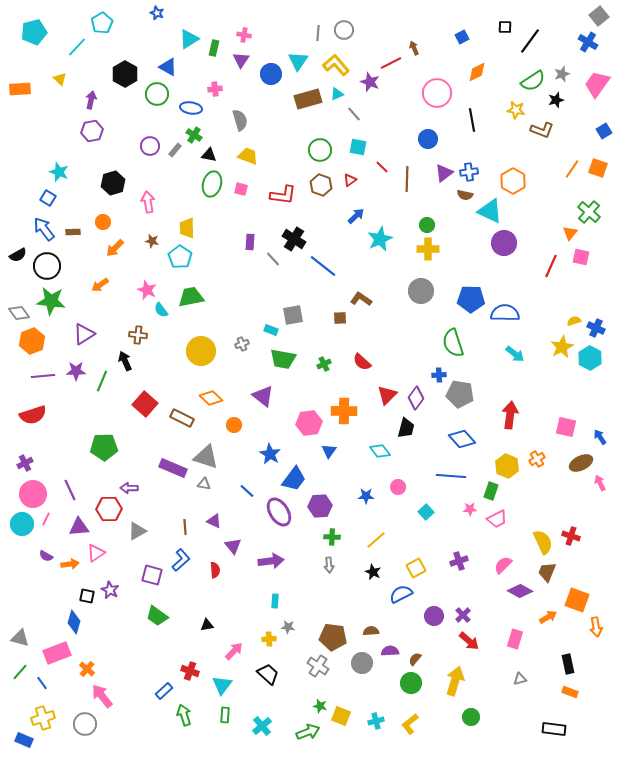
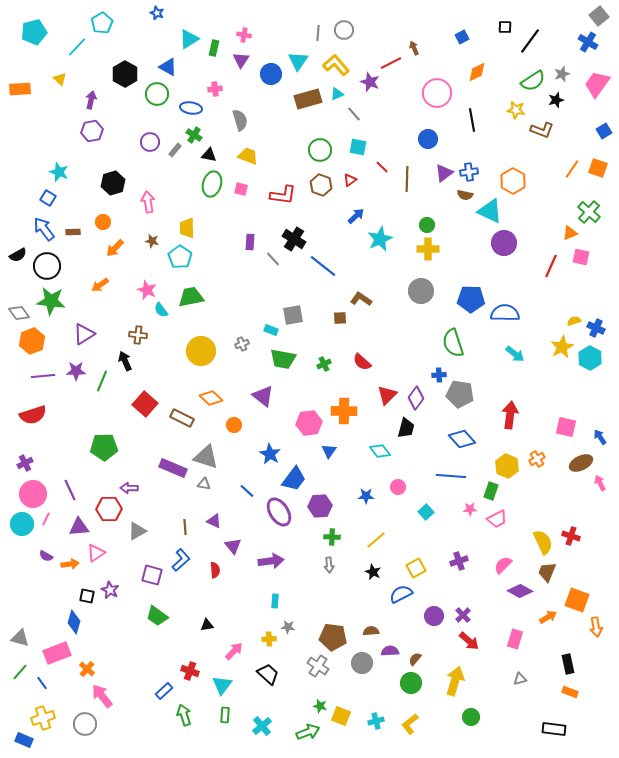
purple circle at (150, 146): moved 4 px up
orange triangle at (570, 233): rotated 28 degrees clockwise
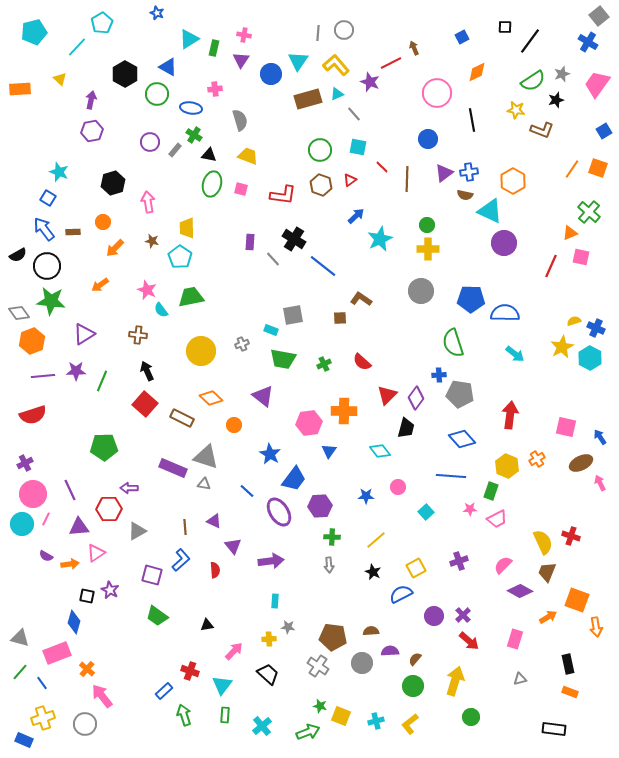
black arrow at (125, 361): moved 22 px right, 10 px down
green circle at (411, 683): moved 2 px right, 3 px down
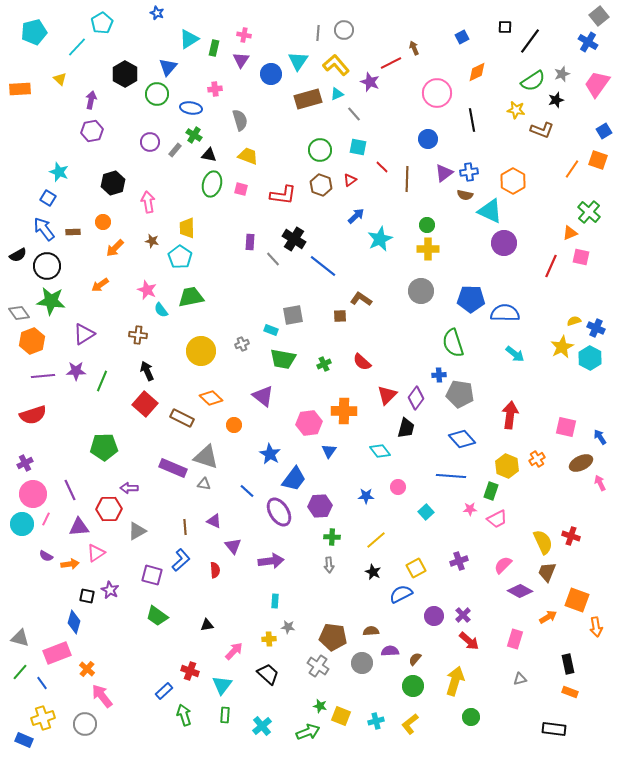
blue triangle at (168, 67): rotated 42 degrees clockwise
orange square at (598, 168): moved 8 px up
brown square at (340, 318): moved 2 px up
